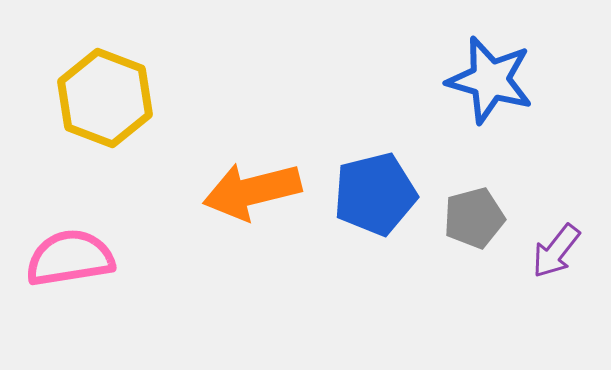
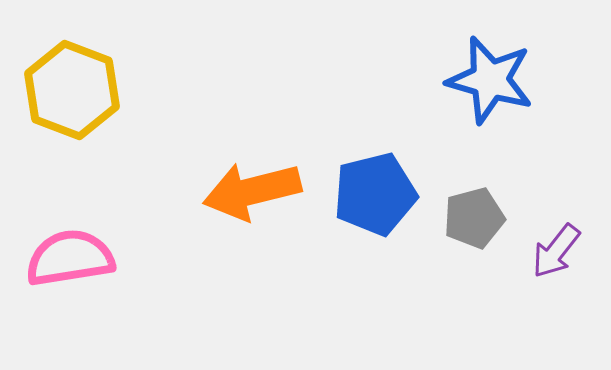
yellow hexagon: moved 33 px left, 8 px up
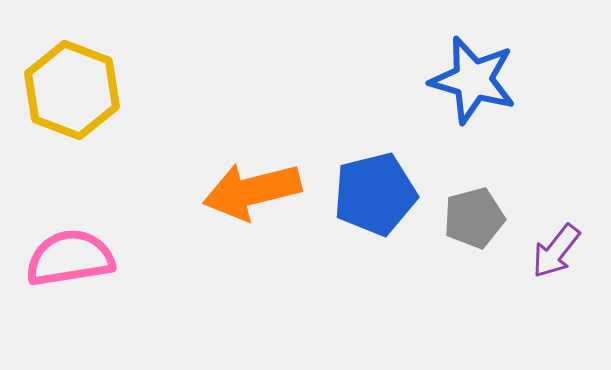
blue star: moved 17 px left
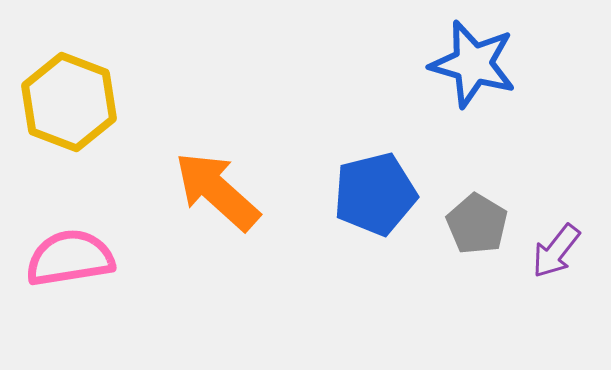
blue star: moved 16 px up
yellow hexagon: moved 3 px left, 12 px down
orange arrow: moved 35 px left; rotated 56 degrees clockwise
gray pentagon: moved 3 px right, 6 px down; rotated 26 degrees counterclockwise
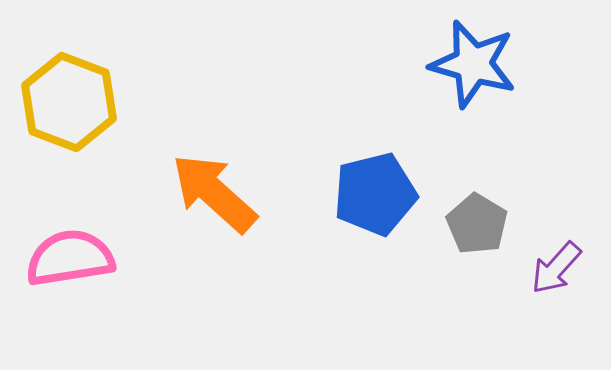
orange arrow: moved 3 px left, 2 px down
purple arrow: moved 17 px down; rotated 4 degrees clockwise
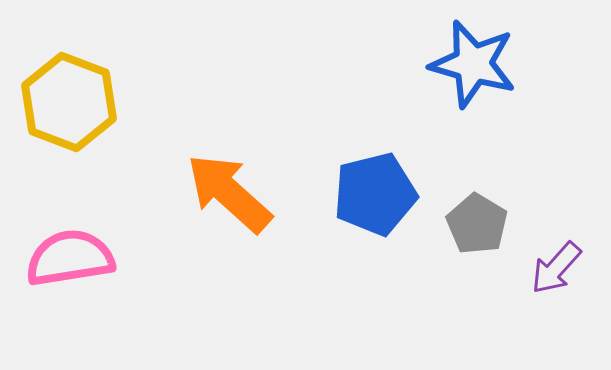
orange arrow: moved 15 px right
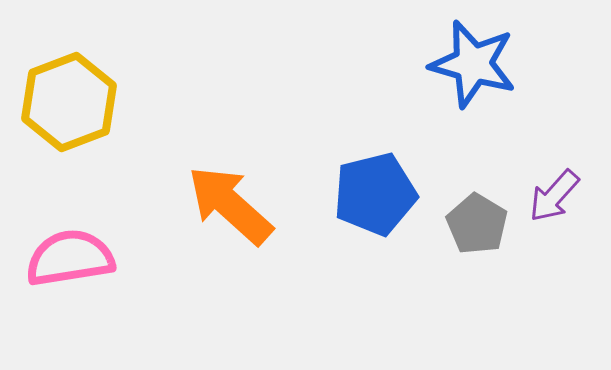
yellow hexagon: rotated 18 degrees clockwise
orange arrow: moved 1 px right, 12 px down
purple arrow: moved 2 px left, 72 px up
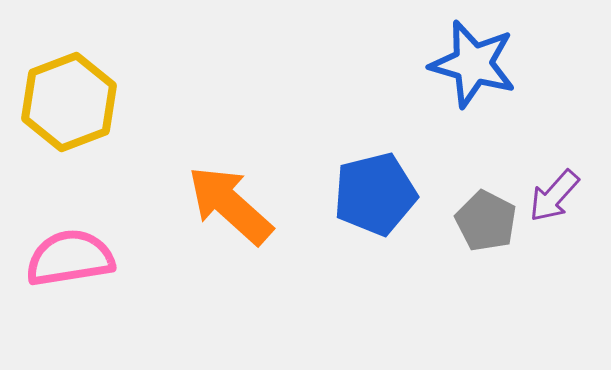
gray pentagon: moved 9 px right, 3 px up; rotated 4 degrees counterclockwise
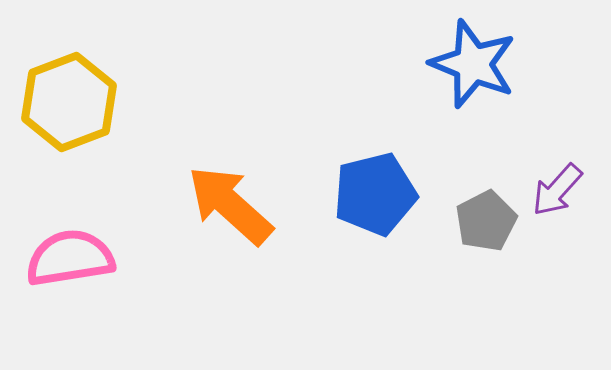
blue star: rotated 6 degrees clockwise
purple arrow: moved 3 px right, 6 px up
gray pentagon: rotated 18 degrees clockwise
